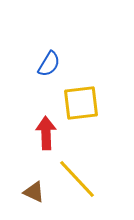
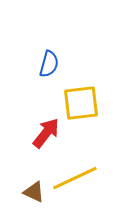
blue semicircle: rotated 16 degrees counterclockwise
red arrow: rotated 40 degrees clockwise
yellow line: moved 2 px left, 1 px up; rotated 72 degrees counterclockwise
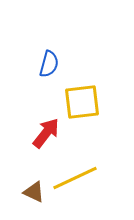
yellow square: moved 1 px right, 1 px up
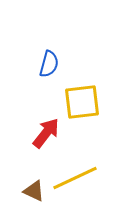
brown triangle: moved 1 px up
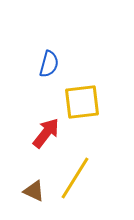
yellow line: rotated 33 degrees counterclockwise
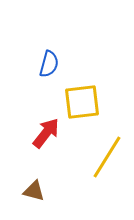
yellow line: moved 32 px right, 21 px up
brown triangle: rotated 10 degrees counterclockwise
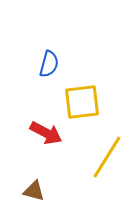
red arrow: rotated 80 degrees clockwise
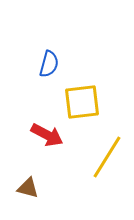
red arrow: moved 1 px right, 2 px down
brown triangle: moved 6 px left, 3 px up
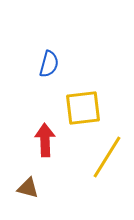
yellow square: moved 1 px right, 6 px down
red arrow: moved 2 px left, 5 px down; rotated 120 degrees counterclockwise
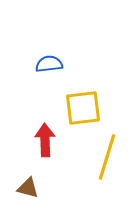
blue semicircle: rotated 112 degrees counterclockwise
yellow line: rotated 15 degrees counterclockwise
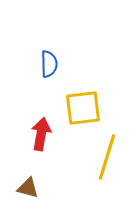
blue semicircle: rotated 96 degrees clockwise
red arrow: moved 4 px left, 6 px up; rotated 12 degrees clockwise
